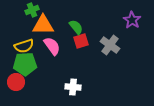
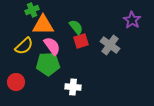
yellow semicircle: rotated 24 degrees counterclockwise
green pentagon: moved 23 px right
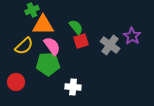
purple star: moved 16 px down
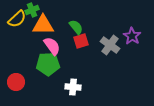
yellow semicircle: moved 7 px left, 27 px up
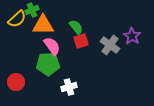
white cross: moved 4 px left; rotated 21 degrees counterclockwise
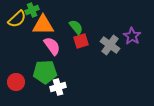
green pentagon: moved 3 px left, 8 px down
white cross: moved 11 px left
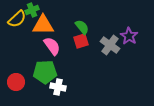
green semicircle: moved 6 px right
purple star: moved 3 px left
white cross: rotated 28 degrees clockwise
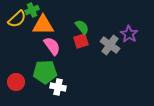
purple star: moved 2 px up
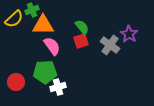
yellow semicircle: moved 3 px left
white cross: rotated 28 degrees counterclockwise
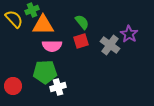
yellow semicircle: rotated 90 degrees counterclockwise
green semicircle: moved 5 px up
pink semicircle: rotated 126 degrees clockwise
red circle: moved 3 px left, 4 px down
